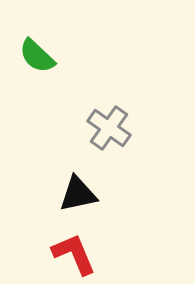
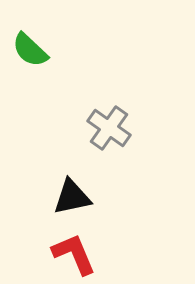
green semicircle: moved 7 px left, 6 px up
black triangle: moved 6 px left, 3 px down
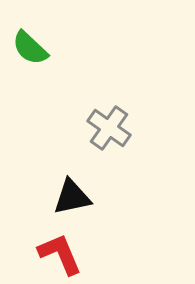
green semicircle: moved 2 px up
red L-shape: moved 14 px left
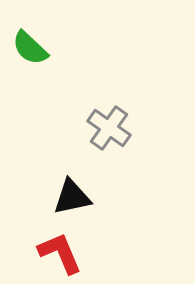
red L-shape: moved 1 px up
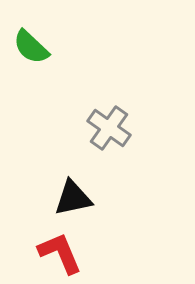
green semicircle: moved 1 px right, 1 px up
black triangle: moved 1 px right, 1 px down
